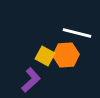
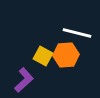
yellow square: moved 2 px left
purple L-shape: moved 7 px left
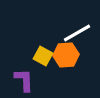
white line: rotated 44 degrees counterclockwise
purple L-shape: rotated 50 degrees counterclockwise
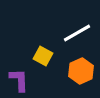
orange hexagon: moved 15 px right, 16 px down; rotated 20 degrees counterclockwise
purple L-shape: moved 5 px left
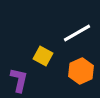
purple L-shape: rotated 15 degrees clockwise
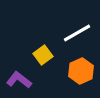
yellow square: moved 1 px up; rotated 24 degrees clockwise
purple L-shape: rotated 65 degrees counterclockwise
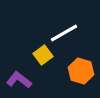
white line: moved 13 px left
orange hexagon: rotated 20 degrees counterclockwise
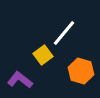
white line: rotated 20 degrees counterclockwise
purple L-shape: moved 1 px right
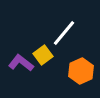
orange hexagon: rotated 20 degrees clockwise
purple L-shape: moved 1 px right, 17 px up
